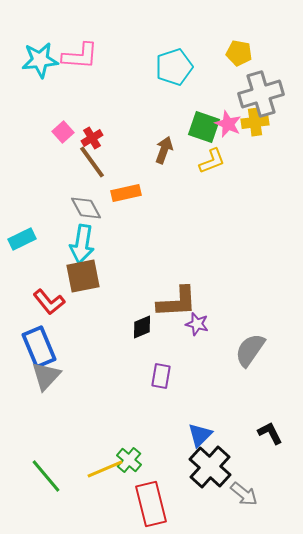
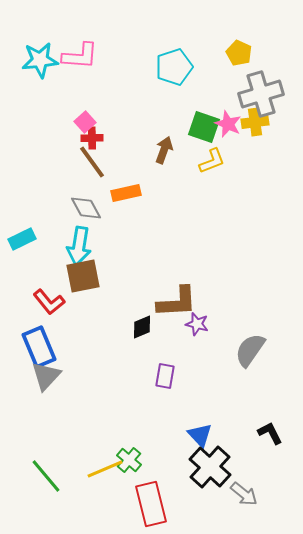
yellow pentagon: rotated 15 degrees clockwise
pink square: moved 22 px right, 10 px up
red cross: rotated 30 degrees clockwise
cyan arrow: moved 3 px left, 2 px down
purple rectangle: moved 4 px right
blue triangle: rotated 28 degrees counterclockwise
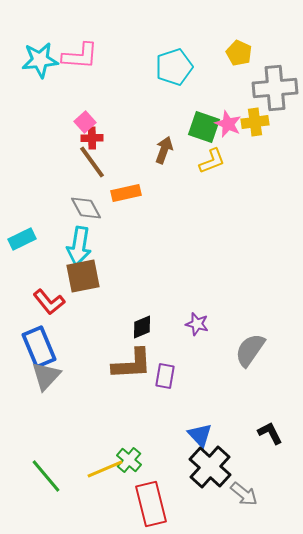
gray cross: moved 14 px right, 6 px up; rotated 12 degrees clockwise
brown L-shape: moved 45 px left, 62 px down
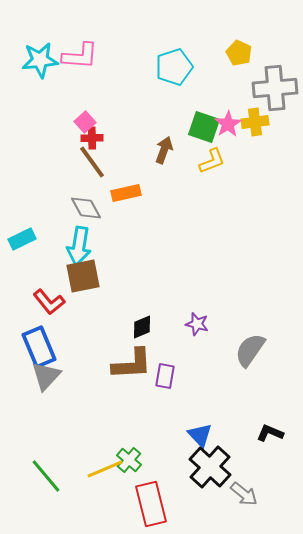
pink star: rotated 16 degrees clockwise
black L-shape: rotated 40 degrees counterclockwise
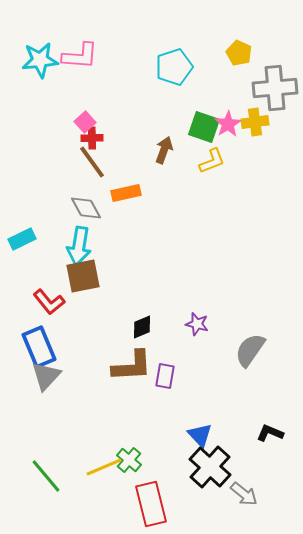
brown L-shape: moved 2 px down
yellow line: moved 1 px left, 2 px up
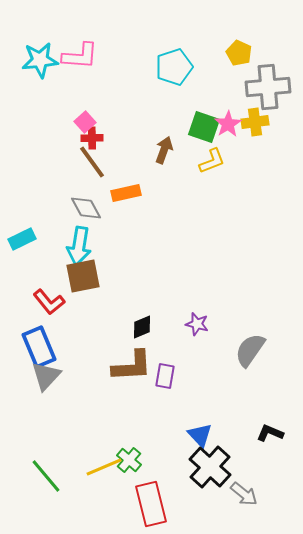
gray cross: moved 7 px left, 1 px up
